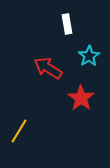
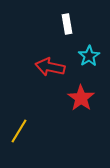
red arrow: moved 2 px right, 1 px up; rotated 20 degrees counterclockwise
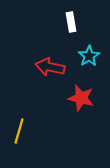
white rectangle: moved 4 px right, 2 px up
red star: rotated 20 degrees counterclockwise
yellow line: rotated 15 degrees counterclockwise
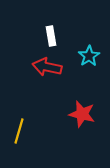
white rectangle: moved 20 px left, 14 px down
red arrow: moved 3 px left
red star: moved 1 px right, 16 px down
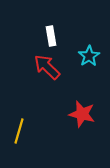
red arrow: rotated 32 degrees clockwise
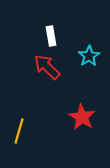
red star: moved 3 px down; rotated 16 degrees clockwise
